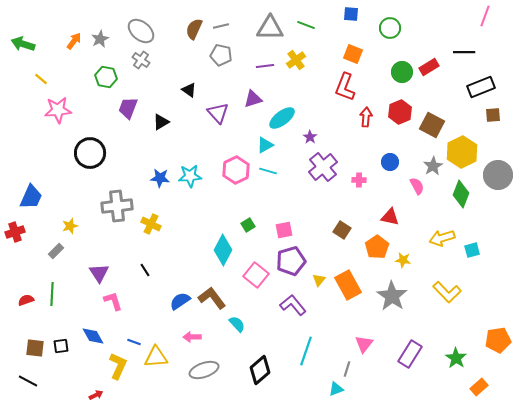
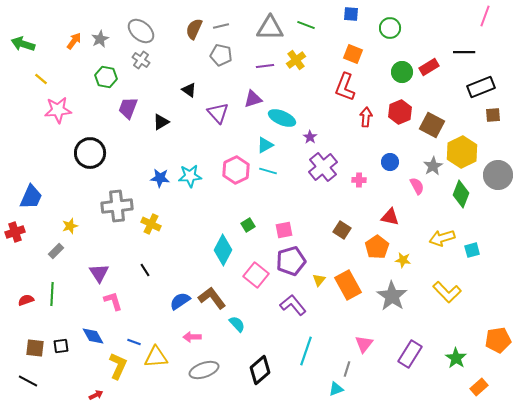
cyan ellipse at (282, 118): rotated 60 degrees clockwise
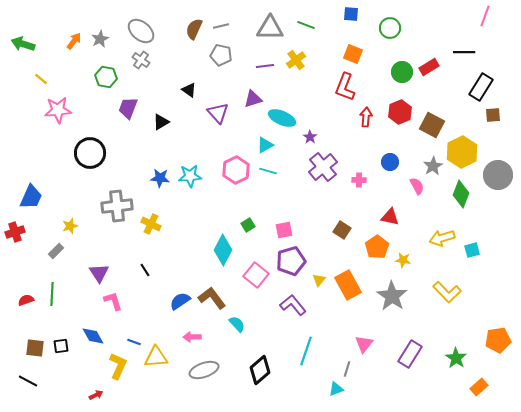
black rectangle at (481, 87): rotated 36 degrees counterclockwise
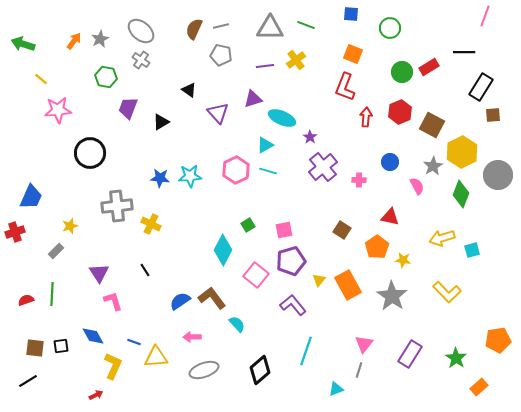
yellow L-shape at (118, 366): moved 5 px left
gray line at (347, 369): moved 12 px right, 1 px down
black line at (28, 381): rotated 60 degrees counterclockwise
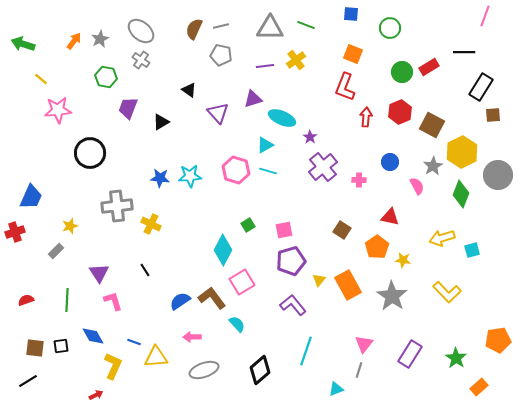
pink hexagon at (236, 170): rotated 16 degrees counterclockwise
pink square at (256, 275): moved 14 px left, 7 px down; rotated 20 degrees clockwise
green line at (52, 294): moved 15 px right, 6 px down
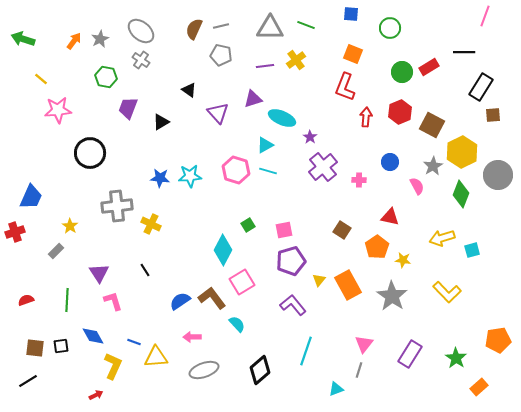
green arrow at (23, 44): moved 5 px up
yellow star at (70, 226): rotated 21 degrees counterclockwise
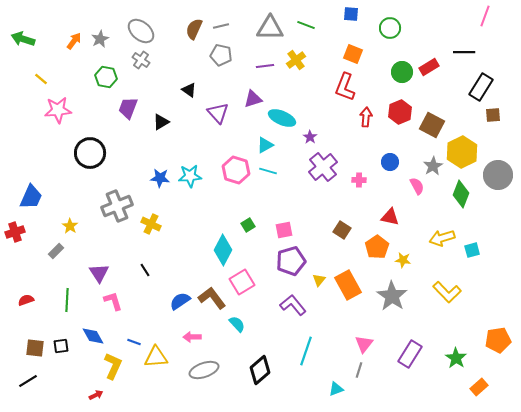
gray cross at (117, 206): rotated 16 degrees counterclockwise
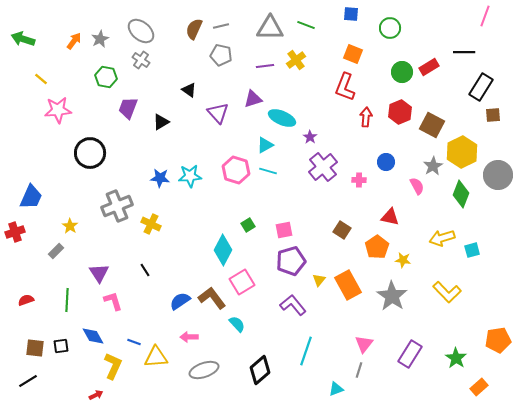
blue circle at (390, 162): moved 4 px left
pink arrow at (192, 337): moved 3 px left
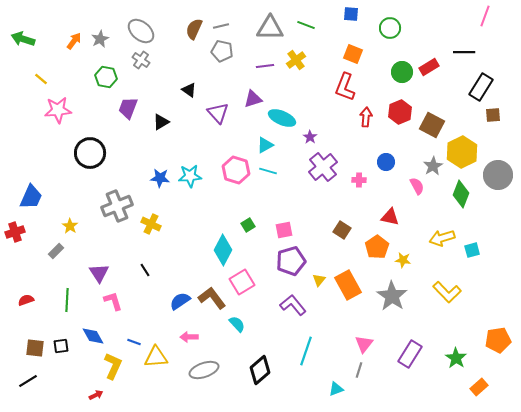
gray pentagon at (221, 55): moved 1 px right, 4 px up
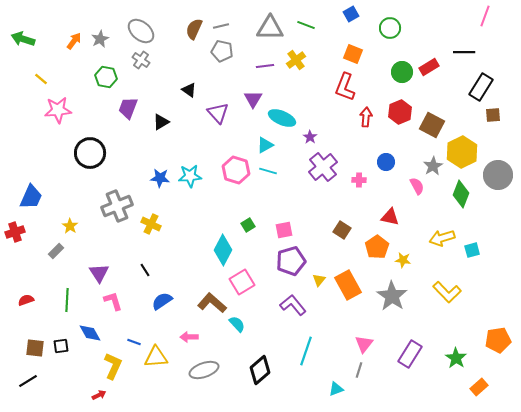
blue square at (351, 14): rotated 35 degrees counterclockwise
purple triangle at (253, 99): rotated 42 degrees counterclockwise
brown L-shape at (212, 298): moved 5 px down; rotated 12 degrees counterclockwise
blue semicircle at (180, 301): moved 18 px left
blue diamond at (93, 336): moved 3 px left, 3 px up
red arrow at (96, 395): moved 3 px right
